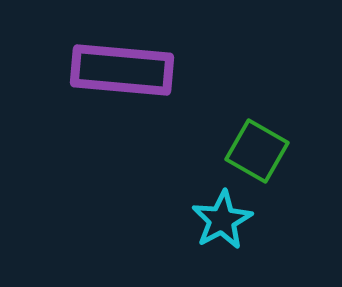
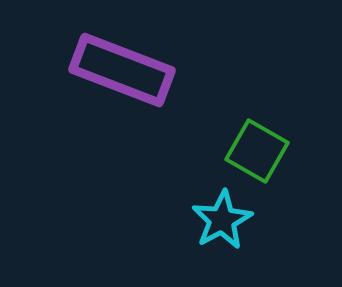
purple rectangle: rotated 16 degrees clockwise
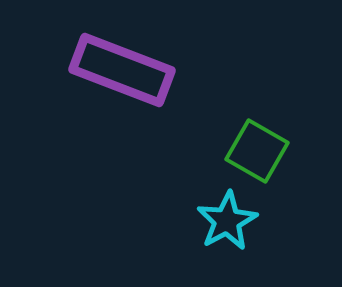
cyan star: moved 5 px right, 1 px down
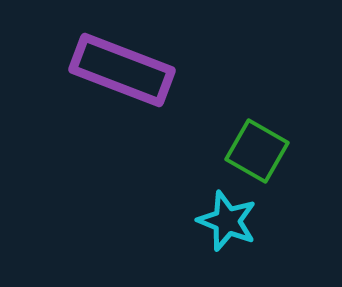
cyan star: rotated 22 degrees counterclockwise
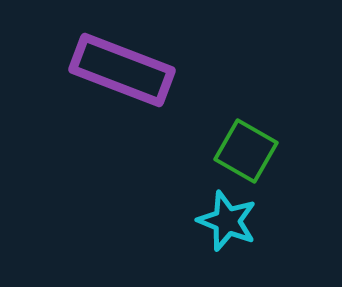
green square: moved 11 px left
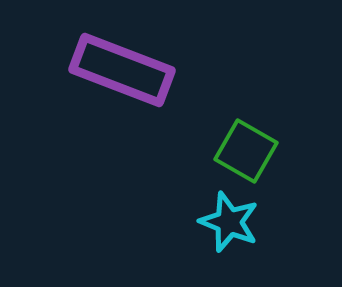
cyan star: moved 2 px right, 1 px down
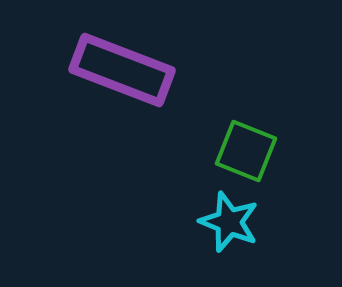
green square: rotated 8 degrees counterclockwise
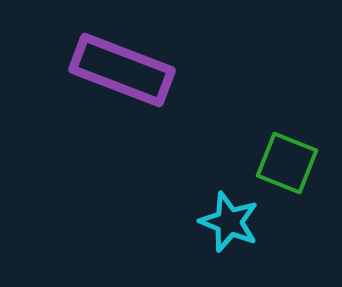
green square: moved 41 px right, 12 px down
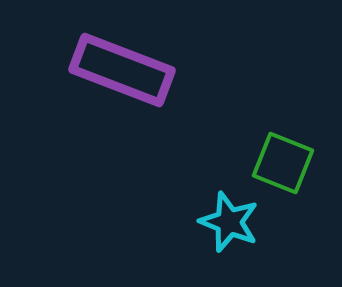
green square: moved 4 px left
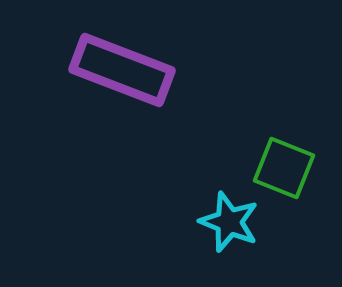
green square: moved 1 px right, 5 px down
